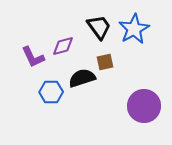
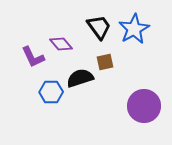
purple diamond: moved 2 px left, 2 px up; rotated 65 degrees clockwise
black semicircle: moved 2 px left
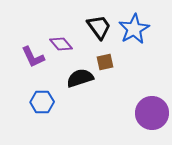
blue hexagon: moved 9 px left, 10 px down
purple circle: moved 8 px right, 7 px down
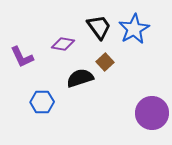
purple diamond: moved 2 px right; rotated 40 degrees counterclockwise
purple L-shape: moved 11 px left
brown square: rotated 30 degrees counterclockwise
